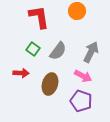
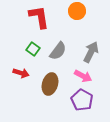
red arrow: rotated 14 degrees clockwise
purple pentagon: moved 1 px right, 1 px up; rotated 10 degrees clockwise
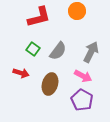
red L-shape: rotated 85 degrees clockwise
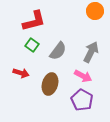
orange circle: moved 18 px right
red L-shape: moved 5 px left, 4 px down
green square: moved 1 px left, 4 px up
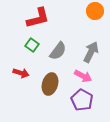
red L-shape: moved 4 px right, 3 px up
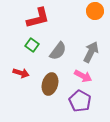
purple pentagon: moved 2 px left, 1 px down
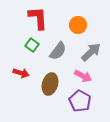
orange circle: moved 17 px left, 14 px down
red L-shape: rotated 80 degrees counterclockwise
gray arrow: rotated 20 degrees clockwise
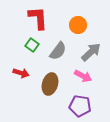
purple pentagon: moved 5 px down; rotated 20 degrees counterclockwise
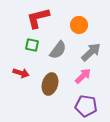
red L-shape: rotated 100 degrees counterclockwise
orange circle: moved 1 px right
green square: rotated 24 degrees counterclockwise
gray semicircle: moved 1 px up
pink arrow: rotated 72 degrees counterclockwise
purple pentagon: moved 6 px right
